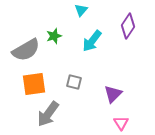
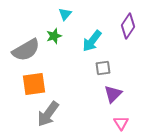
cyan triangle: moved 16 px left, 4 px down
gray square: moved 29 px right, 14 px up; rotated 21 degrees counterclockwise
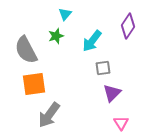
green star: moved 2 px right
gray semicircle: rotated 92 degrees clockwise
purple triangle: moved 1 px left, 1 px up
gray arrow: moved 1 px right, 1 px down
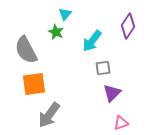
green star: moved 4 px up; rotated 28 degrees counterclockwise
pink triangle: rotated 42 degrees clockwise
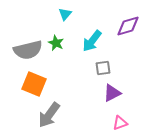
purple diamond: rotated 40 degrees clockwise
green star: moved 11 px down
gray semicircle: moved 2 px right; rotated 76 degrees counterclockwise
orange square: rotated 30 degrees clockwise
purple triangle: rotated 18 degrees clockwise
pink triangle: moved 1 px left
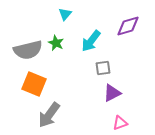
cyan arrow: moved 1 px left
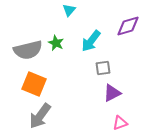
cyan triangle: moved 4 px right, 4 px up
gray arrow: moved 9 px left, 1 px down
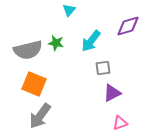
green star: rotated 14 degrees counterclockwise
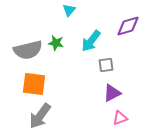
gray square: moved 3 px right, 3 px up
orange square: rotated 15 degrees counterclockwise
pink triangle: moved 5 px up
